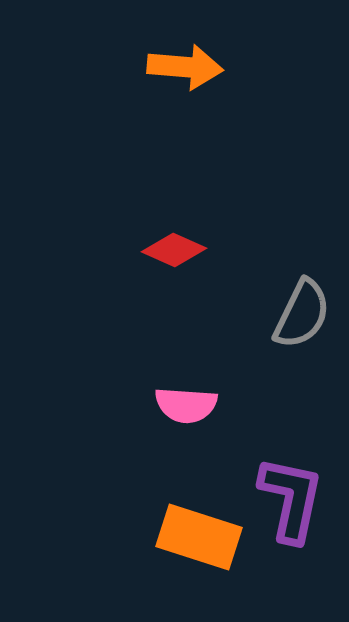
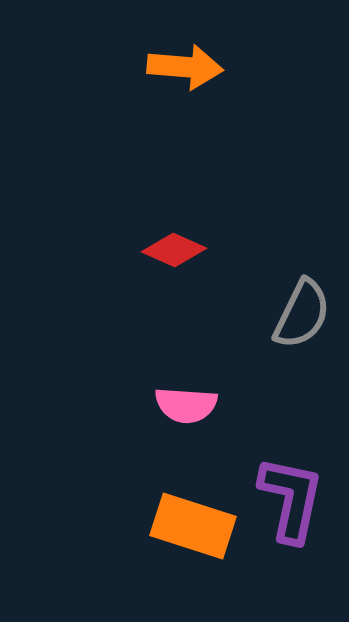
orange rectangle: moved 6 px left, 11 px up
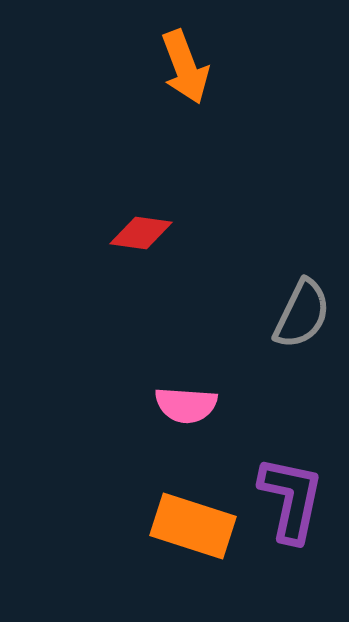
orange arrow: rotated 64 degrees clockwise
red diamond: moved 33 px left, 17 px up; rotated 16 degrees counterclockwise
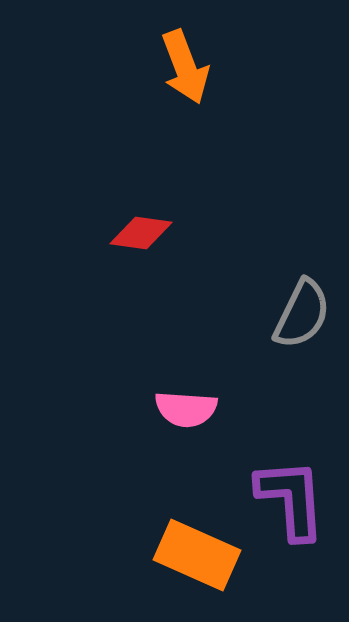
pink semicircle: moved 4 px down
purple L-shape: rotated 16 degrees counterclockwise
orange rectangle: moved 4 px right, 29 px down; rotated 6 degrees clockwise
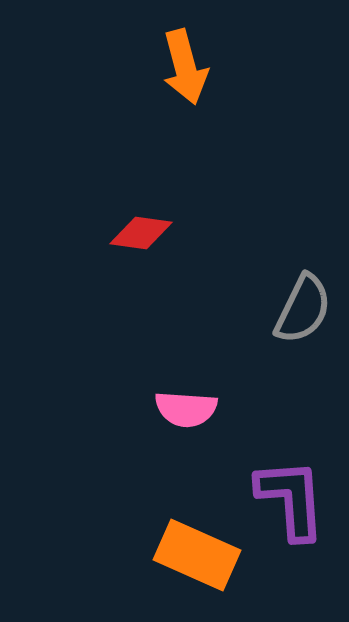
orange arrow: rotated 6 degrees clockwise
gray semicircle: moved 1 px right, 5 px up
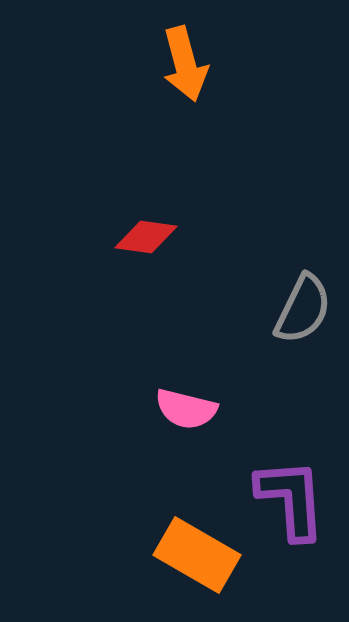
orange arrow: moved 3 px up
red diamond: moved 5 px right, 4 px down
pink semicircle: rotated 10 degrees clockwise
orange rectangle: rotated 6 degrees clockwise
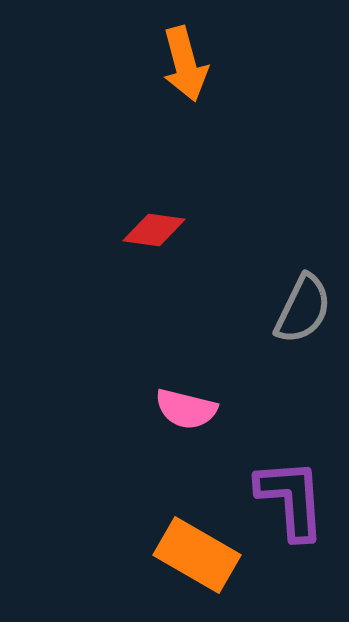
red diamond: moved 8 px right, 7 px up
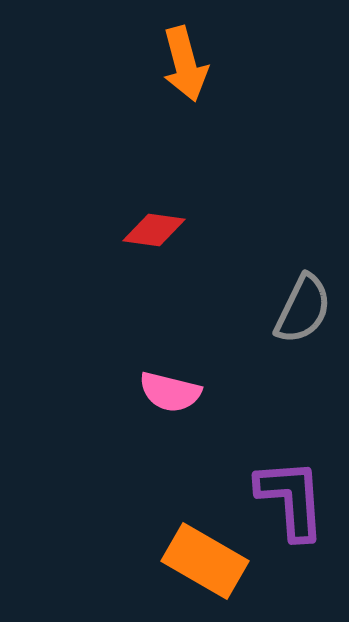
pink semicircle: moved 16 px left, 17 px up
orange rectangle: moved 8 px right, 6 px down
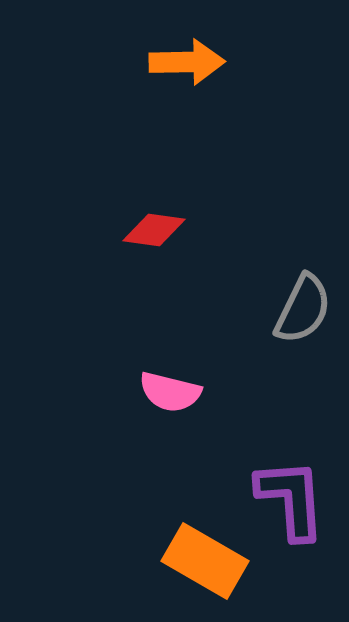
orange arrow: moved 2 px right, 2 px up; rotated 76 degrees counterclockwise
